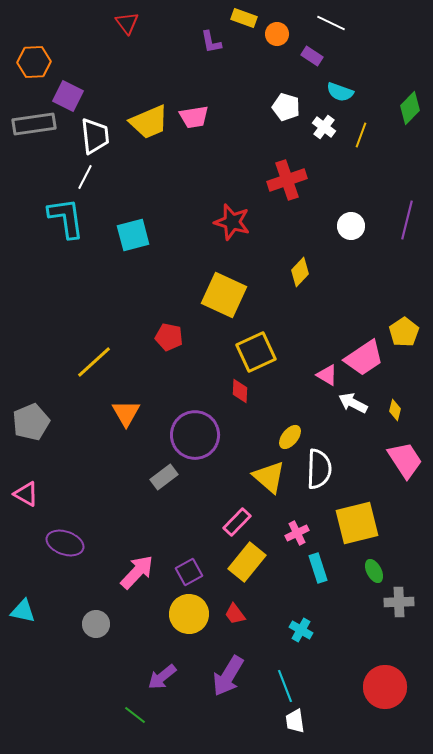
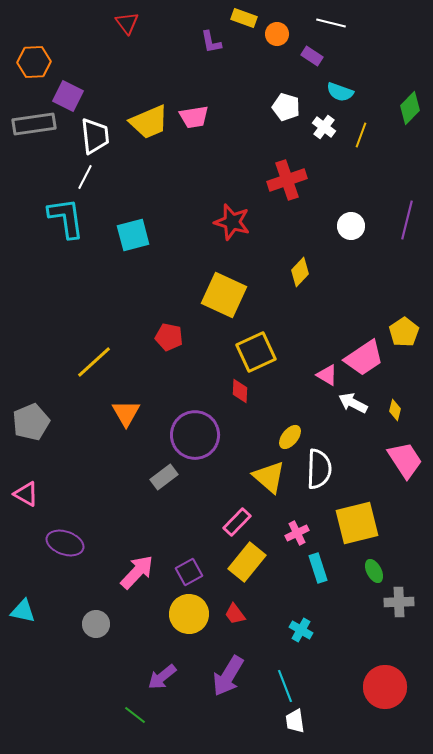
white line at (331, 23): rotated 12 degrees counterclockwise
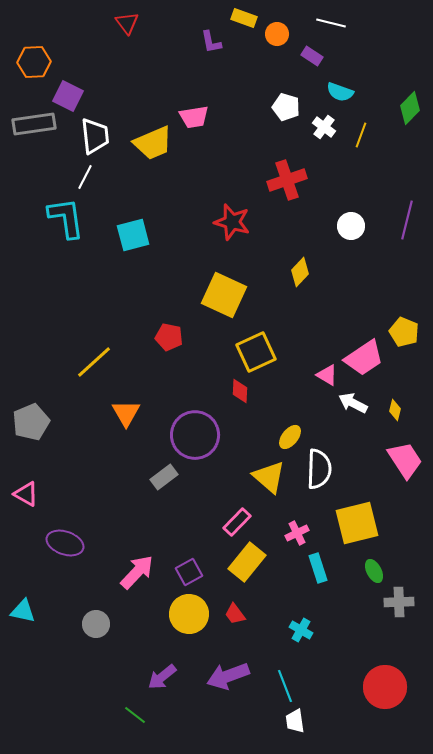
yellow trapezoid at (149, 122): moved 4 px right, 21 px down
yellow pentagon at (404, 332): rotated 16 degrees counterclockwise
purple arrow at (228, 676): rotated 39 degrees clockwise
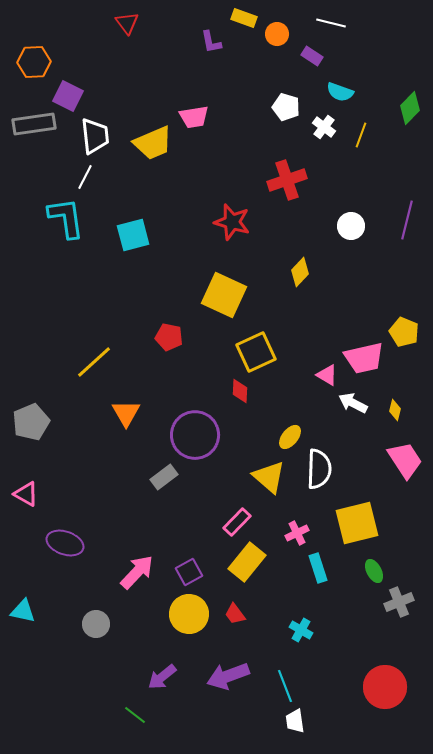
pink trapezoid at (364, 358): rotated 21 degrees clockwise
gray cross at (399, 602): rotated 20 degrees counterclockwise
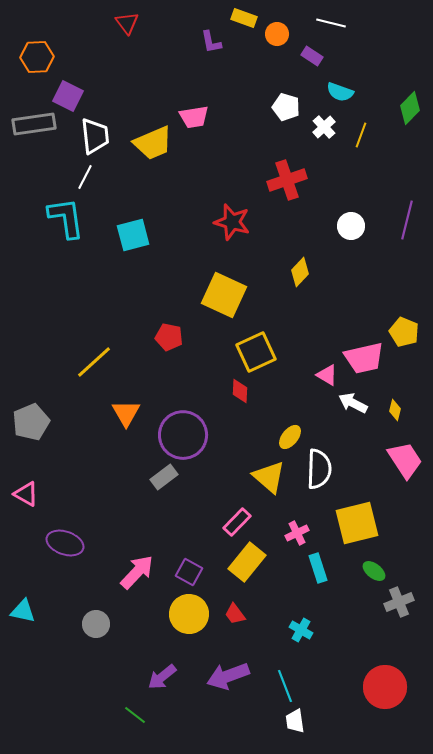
orange hexagon at (34, 62): moved 3 px right, 5 px up
white cross at (324, 127): rotated 10 degrees clockwise
purple circle at (195, 435): moved 12 px left
green ellipse at (374, 571): rotated 25 degrees counterclockwise
purple square at (189, 572): rotated 32 degrees counterclockwise
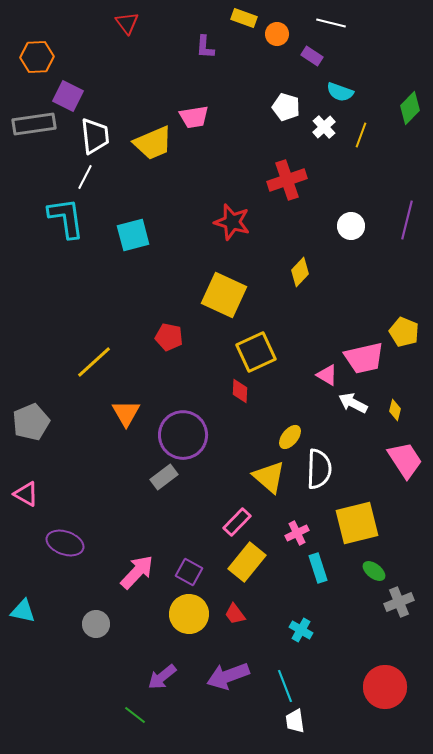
purple L-shape at (211, 42): moved 6 px left, 5 px down; rotated 15 degrees clockwise
